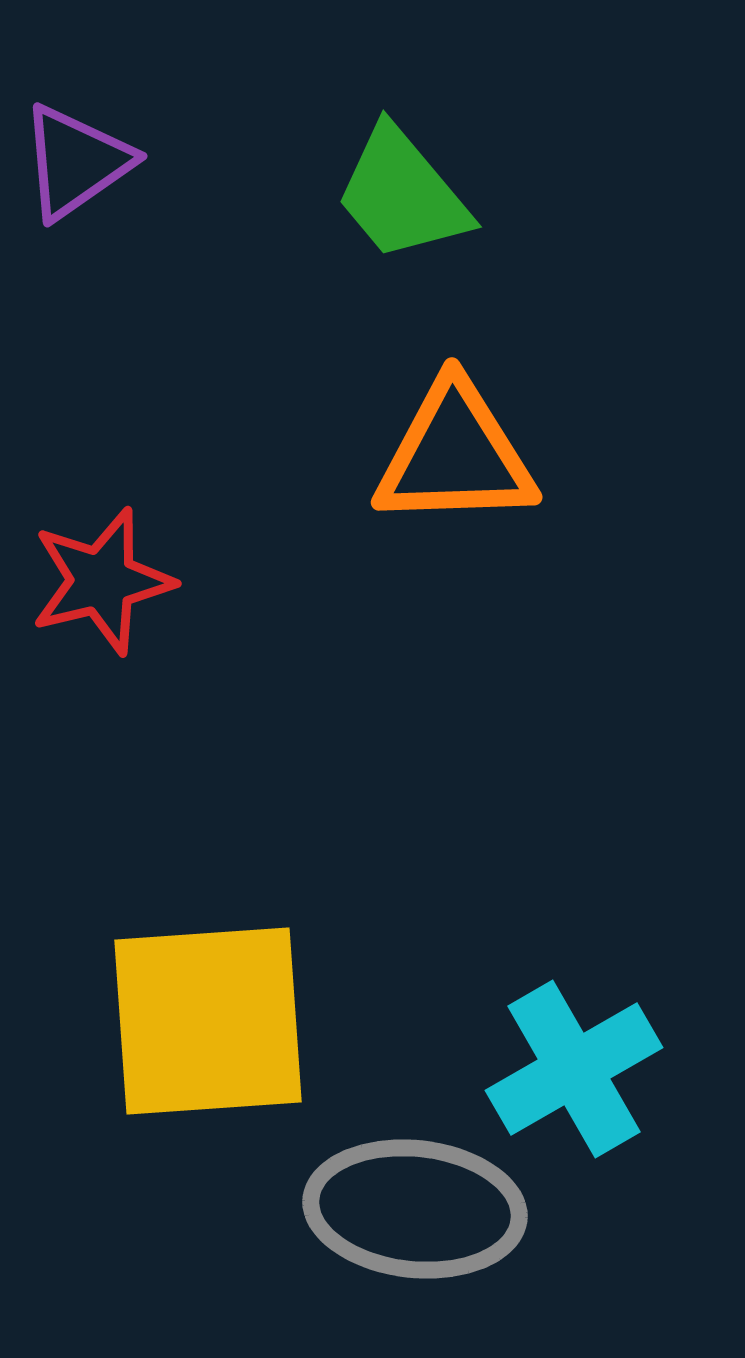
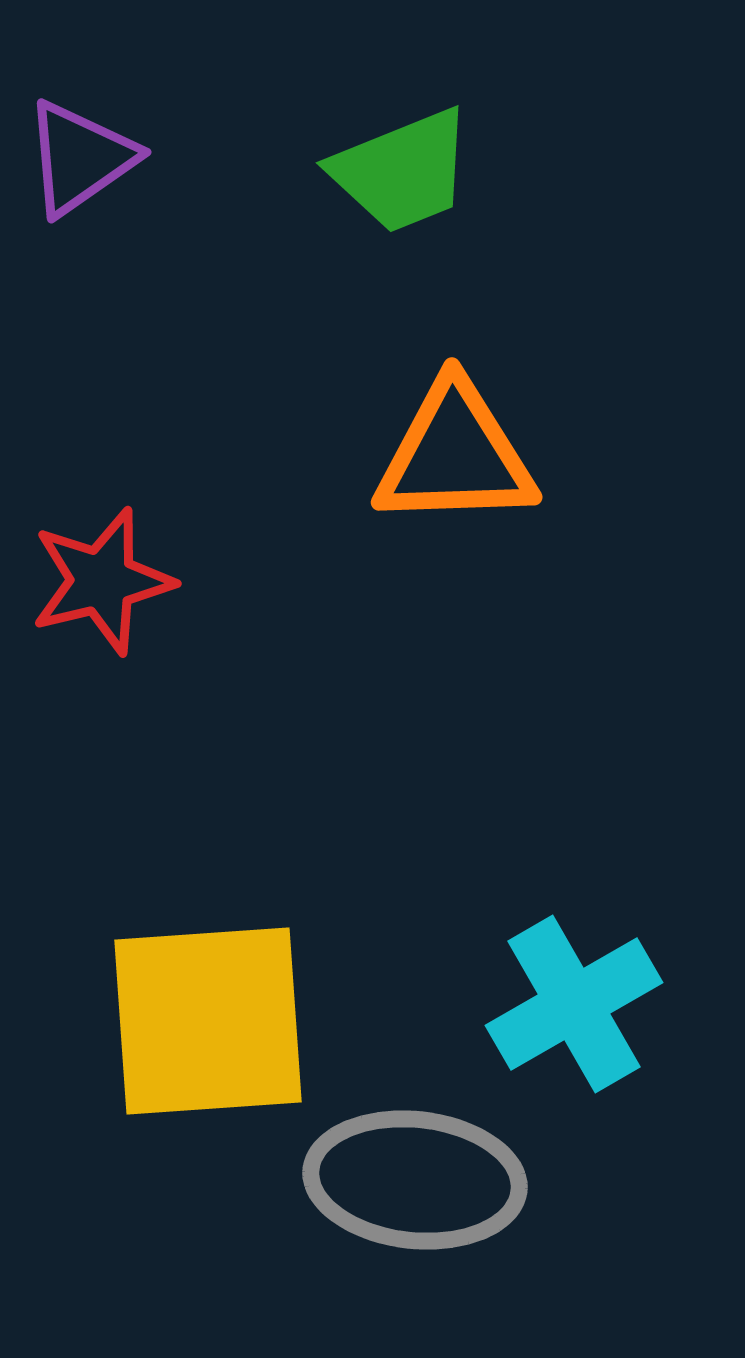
purple triangle: moved 4 px right, 4 px up
green trapezoid: moved 23 px up; rotated 72 degrees counterclockwise
cyan cross: moved 65 px up
gray ellipse: moved 29 px up
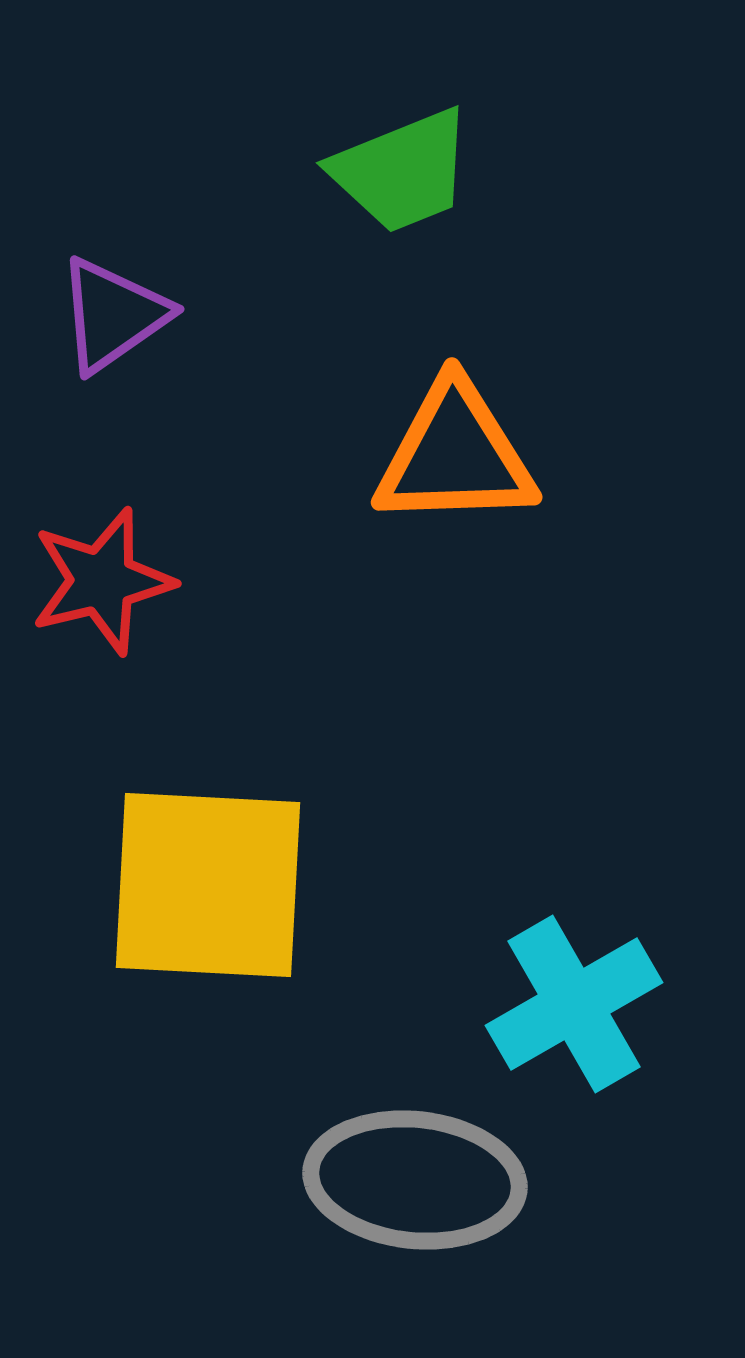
purple triangle: moved 33 px right, 157 px down
yellow square: moved 136 px up; rotated 7 degrees clockwise
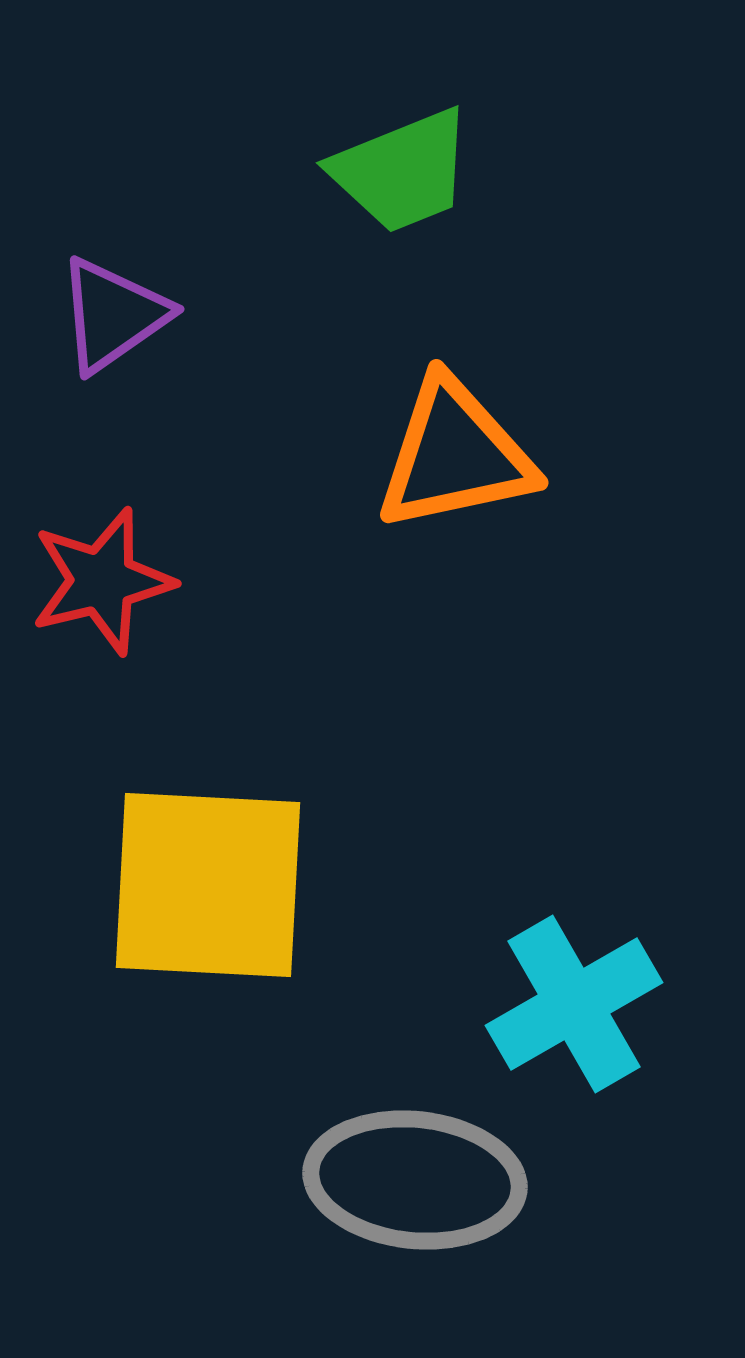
orange triangle: rotated 10 degrees counterclockwise
